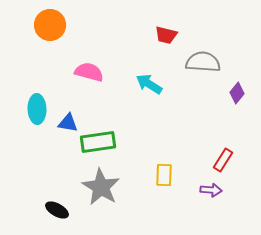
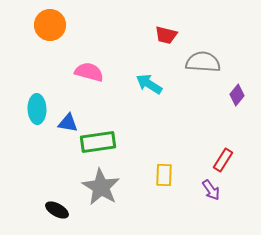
purple diamond: moved 2 px down
purple arrow: rotated 50 degrees clockwise
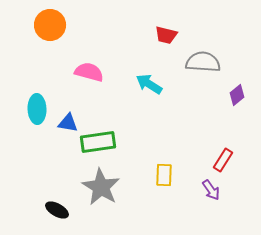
purple diamond: rotated 10 degrees clockwise
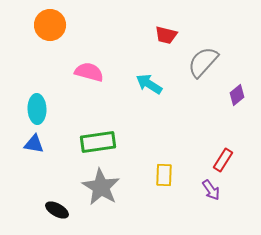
gray semicircle: rotated 52 degrees counterclockwise
blue triangle: moved 34 px left, 21 px down
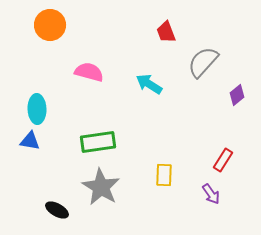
red trapezoid: moved 3 px up; rotated 55 degrees clockwise
blue triangle: moved 4 px left, 3 px up
purple arrow: moved 4 px down
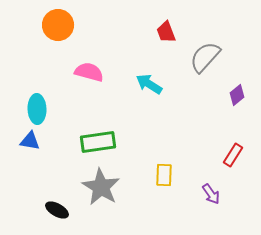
orange circle: moved 8 px right
gray semicircle: moved 2 px right, 5 px up
red rectangle: moved 10 px right, 5 px up
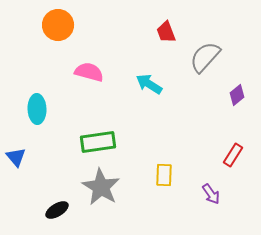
blue triangle: moved 14 px left, 16 px down; rotated 40 degrees clockwise
black ellipse: rotated 60 degrees counterclockwise
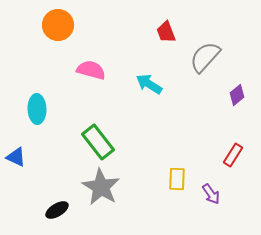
pink semicircle: moved 2 px right, 2 px up
green rectangle: rotated 60 degrees clockwise
blue triangle: rotated 25 degrees counterclockwise
yellow rectangle: moved 13 px right, 4 px down
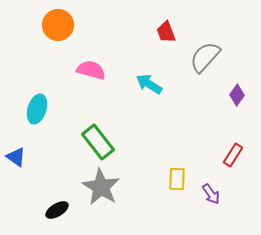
purple diamond: rotated 15 degrees counterclockwise
cyan ellipse: rotated 20 degrees clockwise
blue triangle: rotated 10 degrees clockwise
